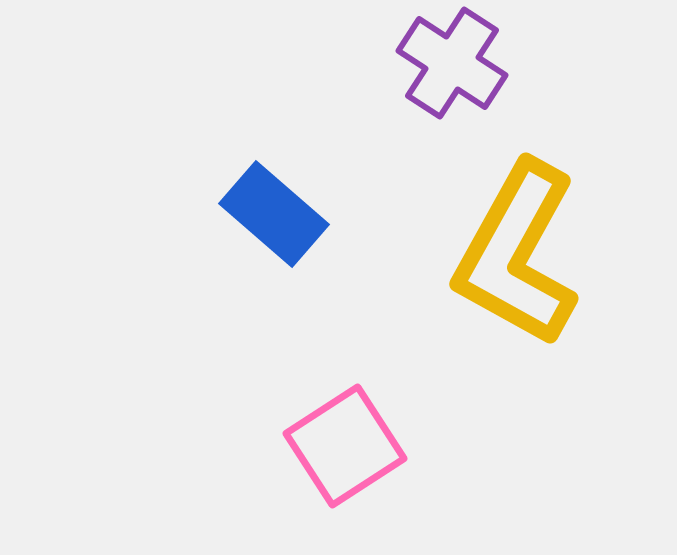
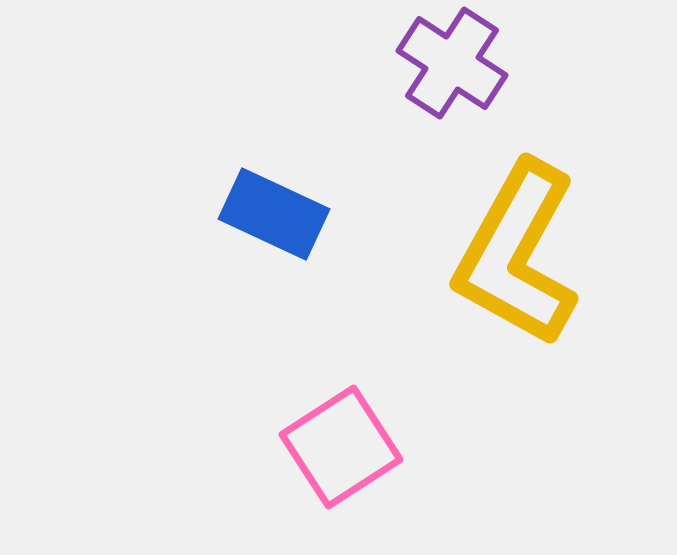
blue rectangle: rotated 16 degrees counterclockwise
pink square: moved 4 px left, 1 px down
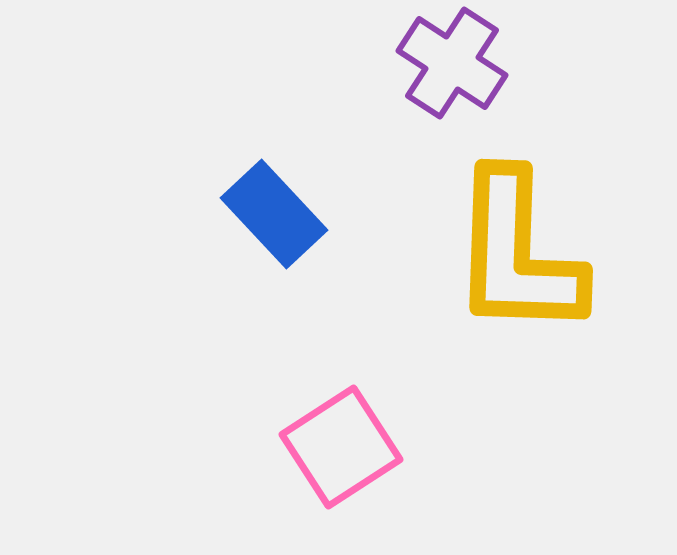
blue rectangle: rotated 22 degrees clockwise
yellow L-shape: rotated 27 degrees counterclockwise
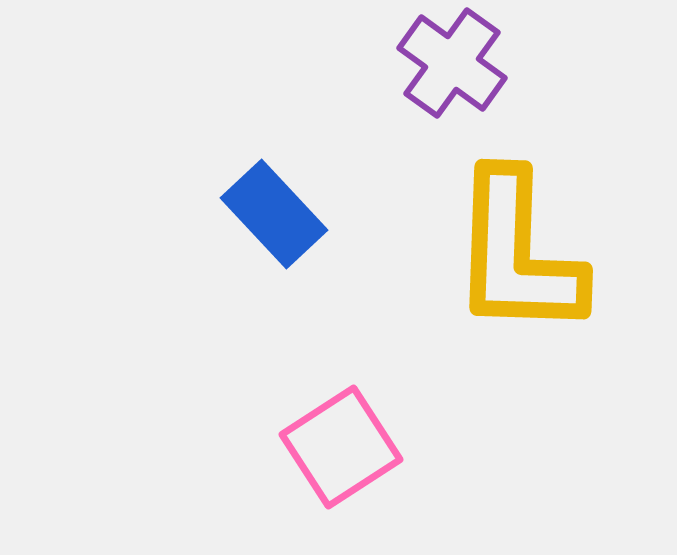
purple cross: rotated 3 degrees clockwise
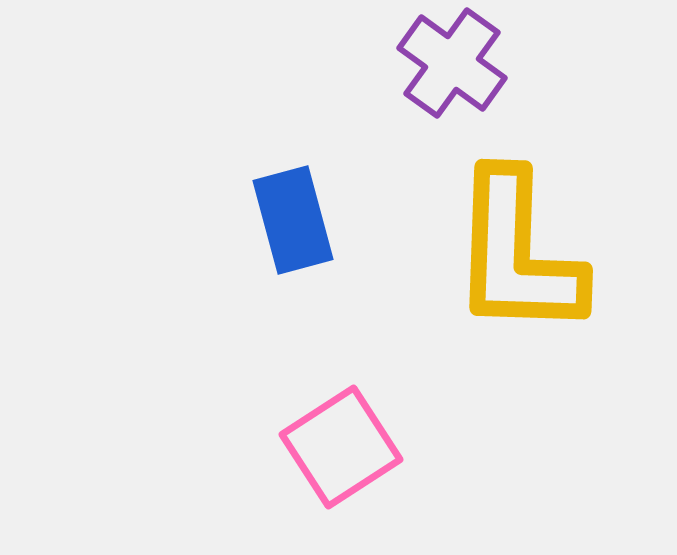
blue rectangle: moved 19 px right, 6 px down; rotated 28 degrees clockwise
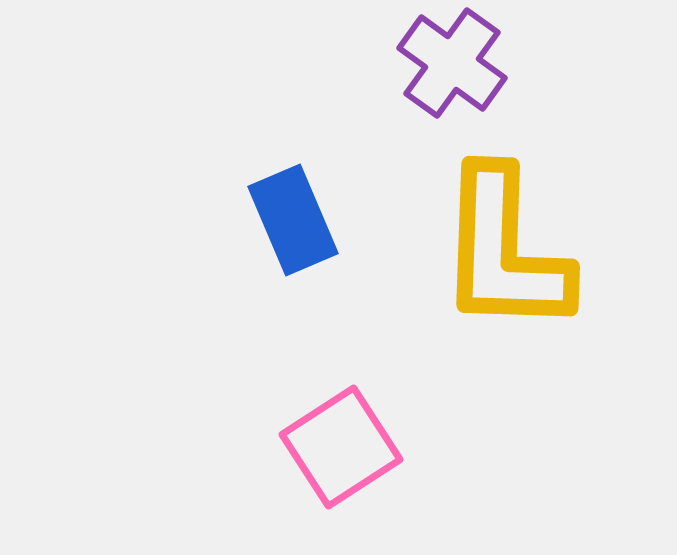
blue rectangle: rotated 8 degrees counterclockwise
yellow L-shape: moved 13 px left, 3 px up
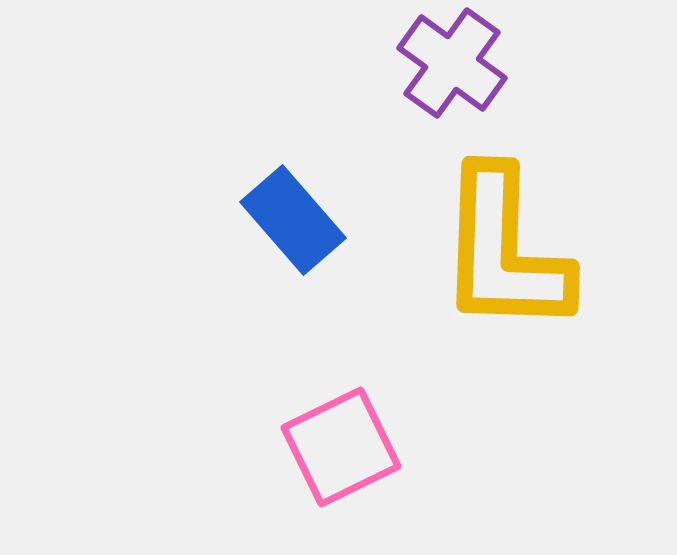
blue rectangle: rotated 18 degrees counterclockwise
pink square: rotated 7 degrees clockwise
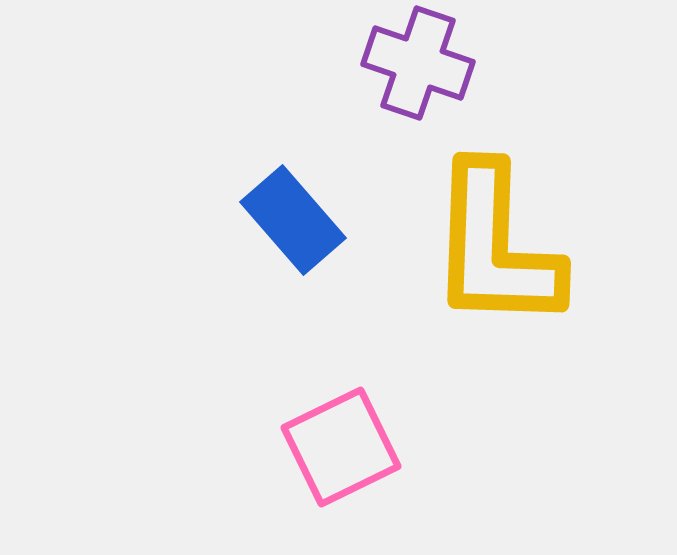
purple cross: moved 34 px left; rotated 17 degrees counterclockwise
yellow L-shape: moved 9 px left, 4 px up
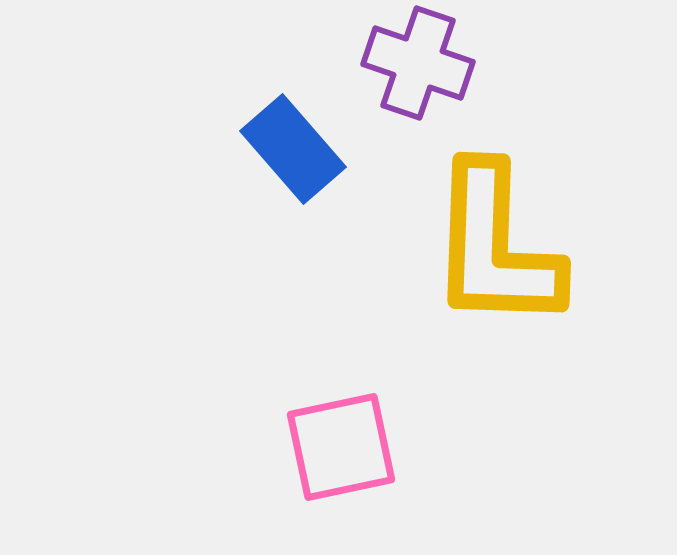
blue rectangle: moved 71 px up
pink square: rotated 14 degrees clockwise
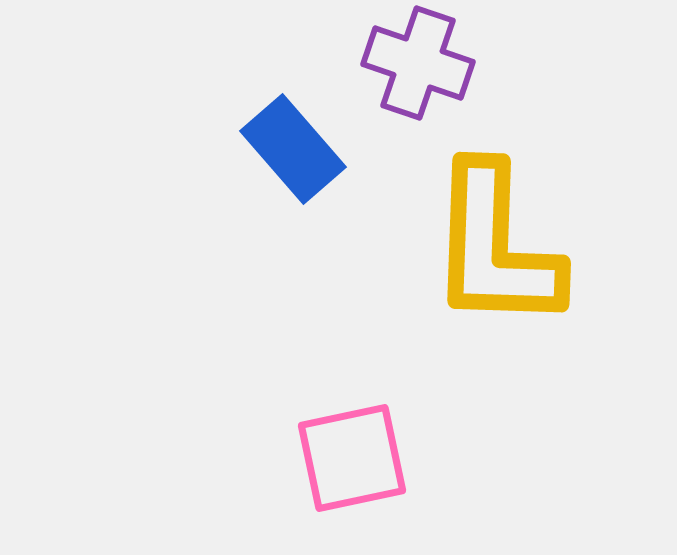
pink square: moved 11 px right, 11 px down
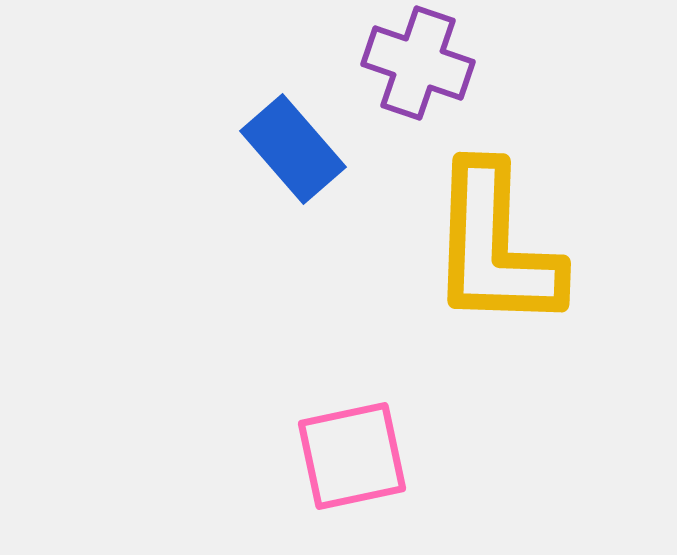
pink square: moved 2 px up
